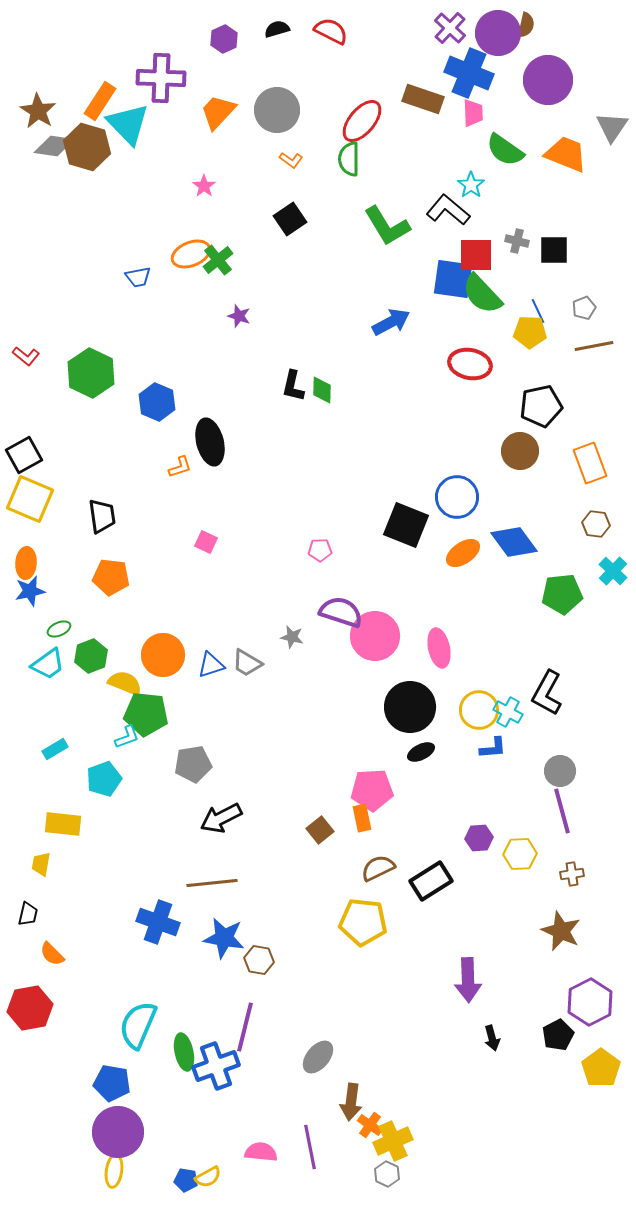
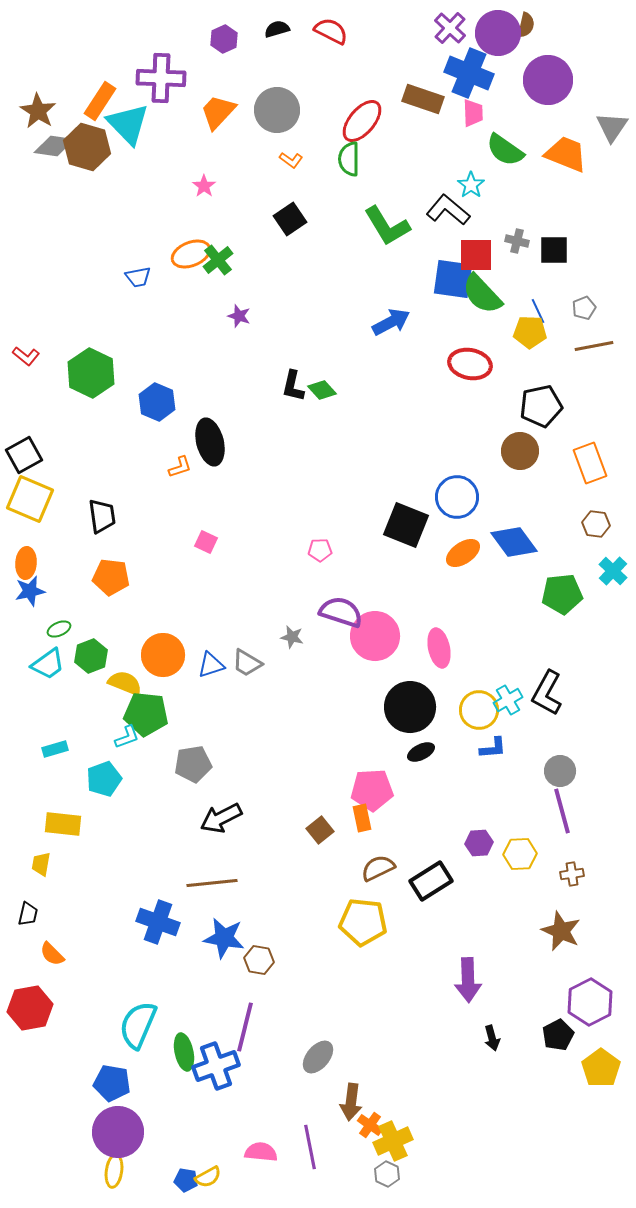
green diamond at (322, 390): rotated 44 degrees counterclockwise
cyan cross at (508, 712): moved 12 px up; rotated 32 degrees clockwise
cyan rectangle at (55, 749): rotated 15 degrees clockwise
purple hexagon at (479, 838): moved 5 px down
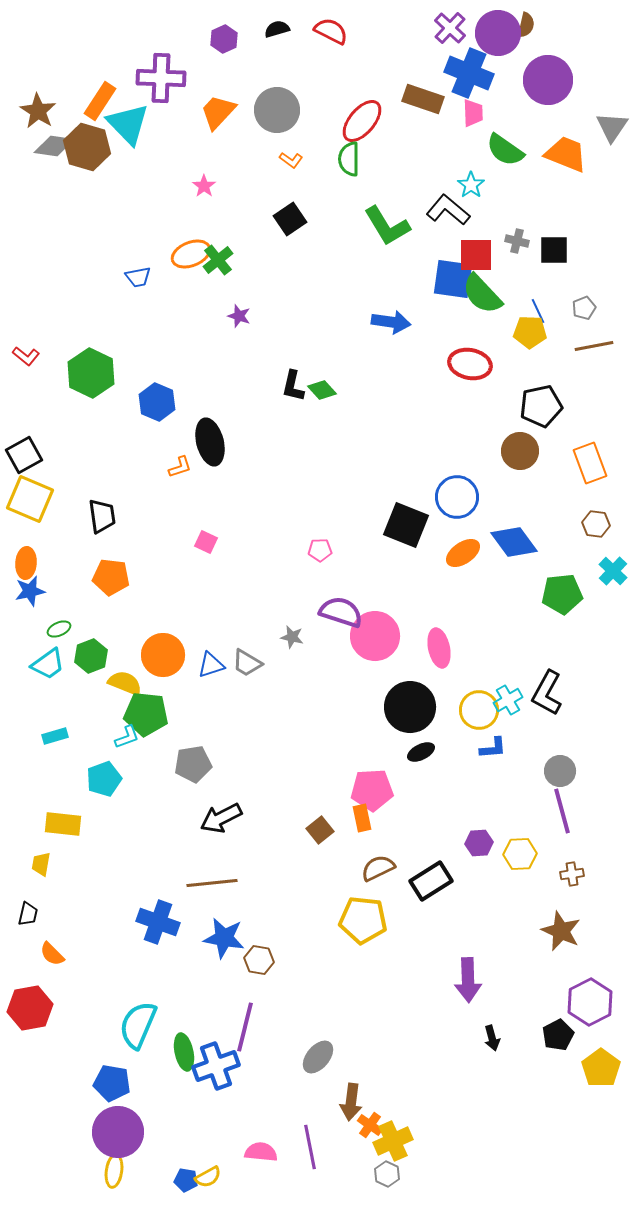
blue arrow at (391, 322): rotated 36 degrees clockwise
cyan rectangle at (55, 749): moved 13 px up
yellow pentagon at (363, 922): moved 2 px up
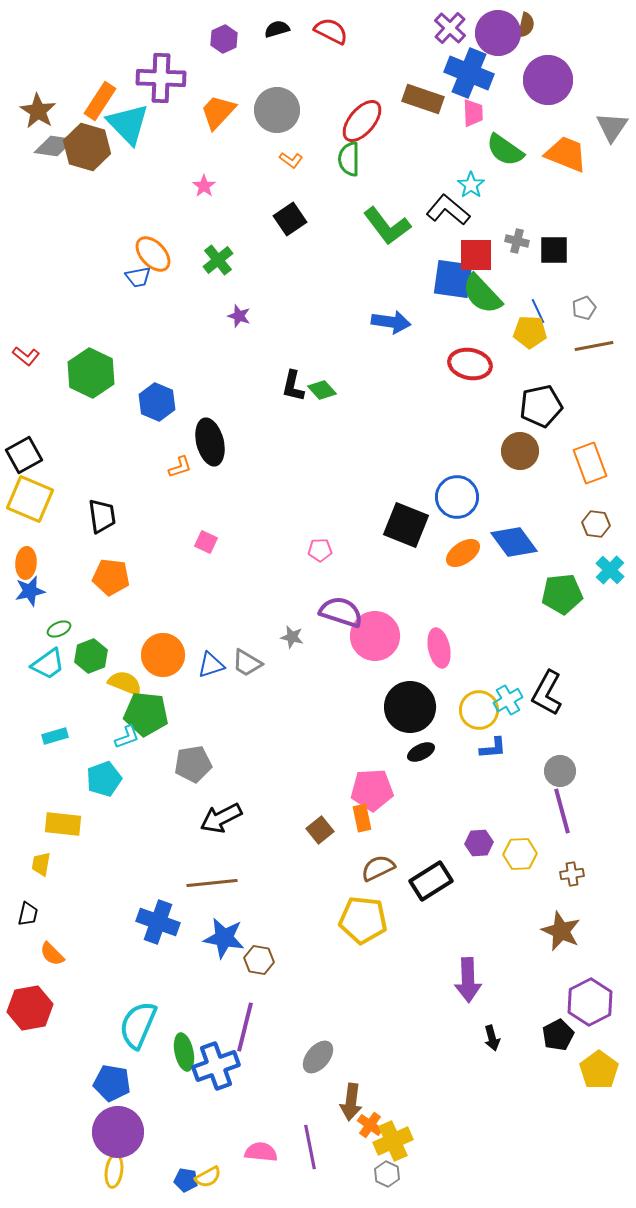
green L-shape at (387, 226): rotated 6 degrees counterclockwise
orange ellipse at (191, 254): moved 38 px left; rotated 69 degrees clockwise
cyan cross at (613, 571): moved 3 px left, 1 px up
yellow pentagon at (601, 1068): moved 2 px left, 2 px down
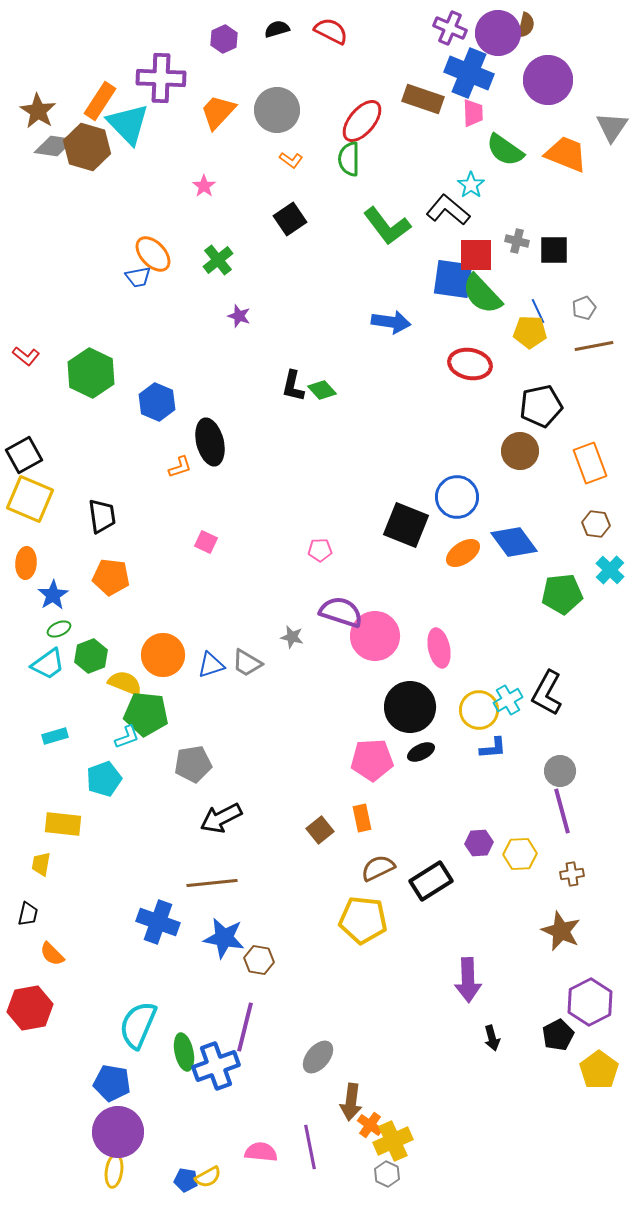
purple cross at (450, 28): rotated 20 degrees counterclockwise
blue star at (30, 591): moved 23 px right, 4 px down; rotated 20 degrees counterclockwise
pink pentagon at (372, 790): moved 30 px up
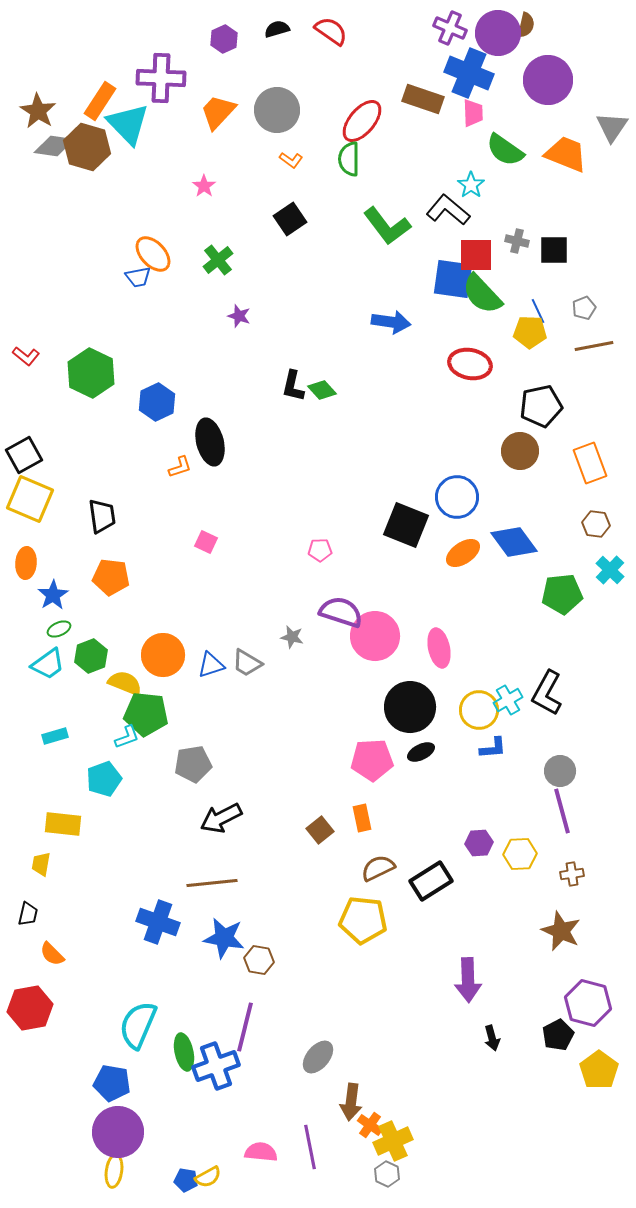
red semicircle at (331, 31): rotated 8 degrees clockwise
blue hexagon at (157, 402): rotated 12 degrees clockwise
purple hexagon at (590, 1002): moved 2 px left, 1 px down; rotated 18 degrees counterclockwise
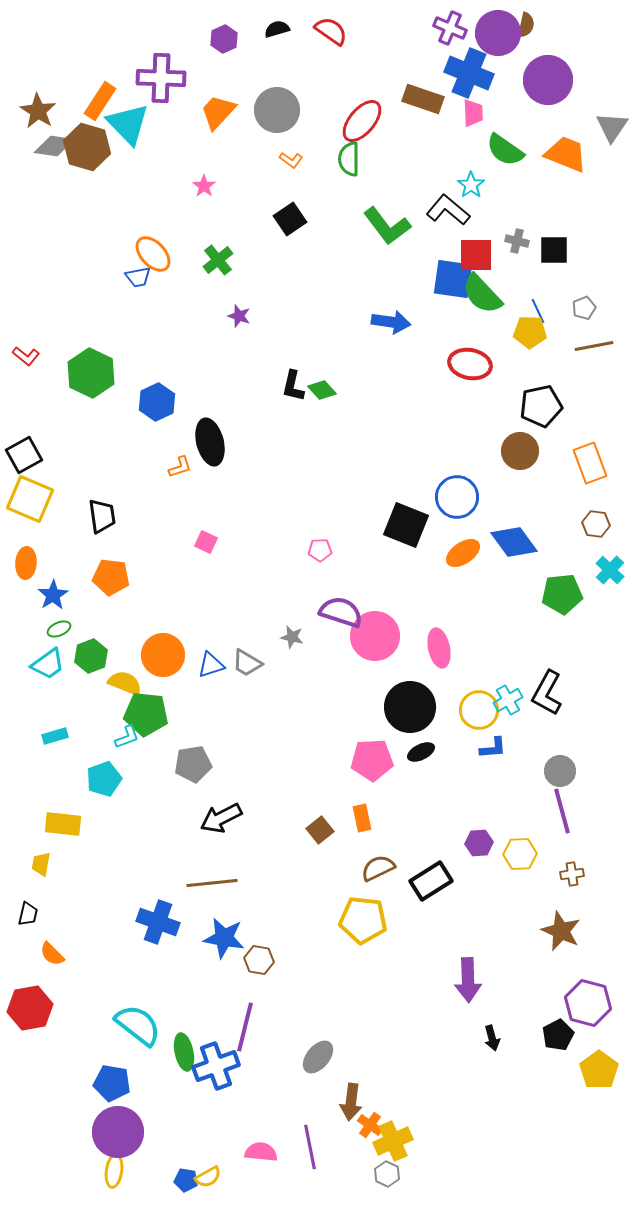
cyan semicircle at (138, 1025): rotated 105 degrees clockwise
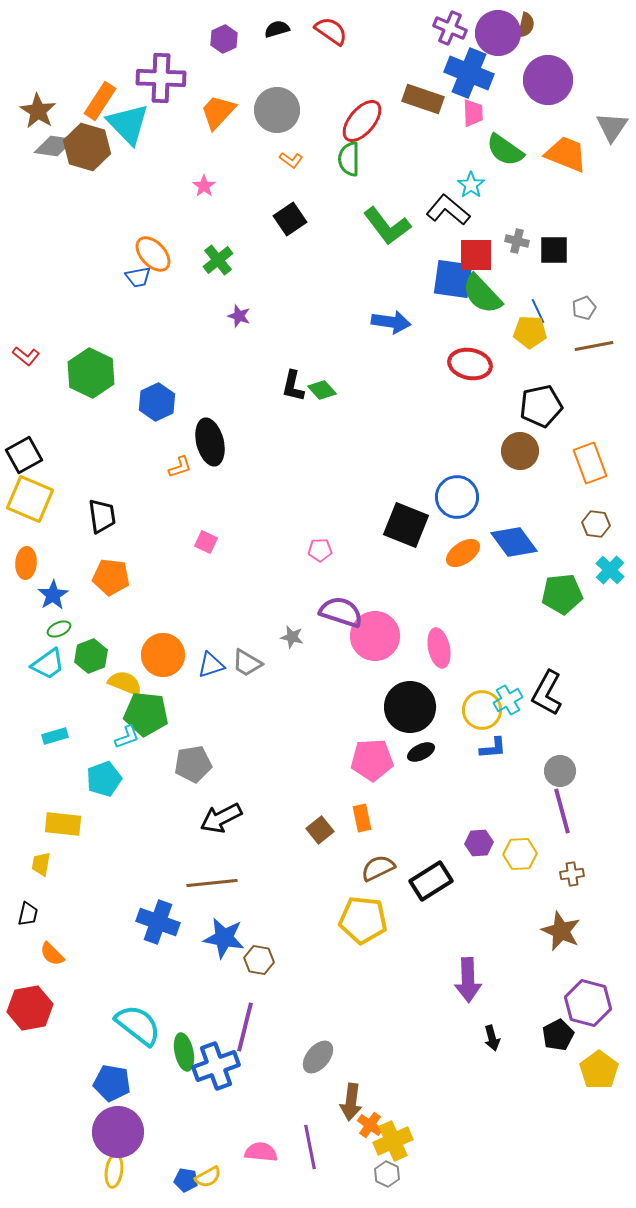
yellow circle at (479, 710): moved 3 px right
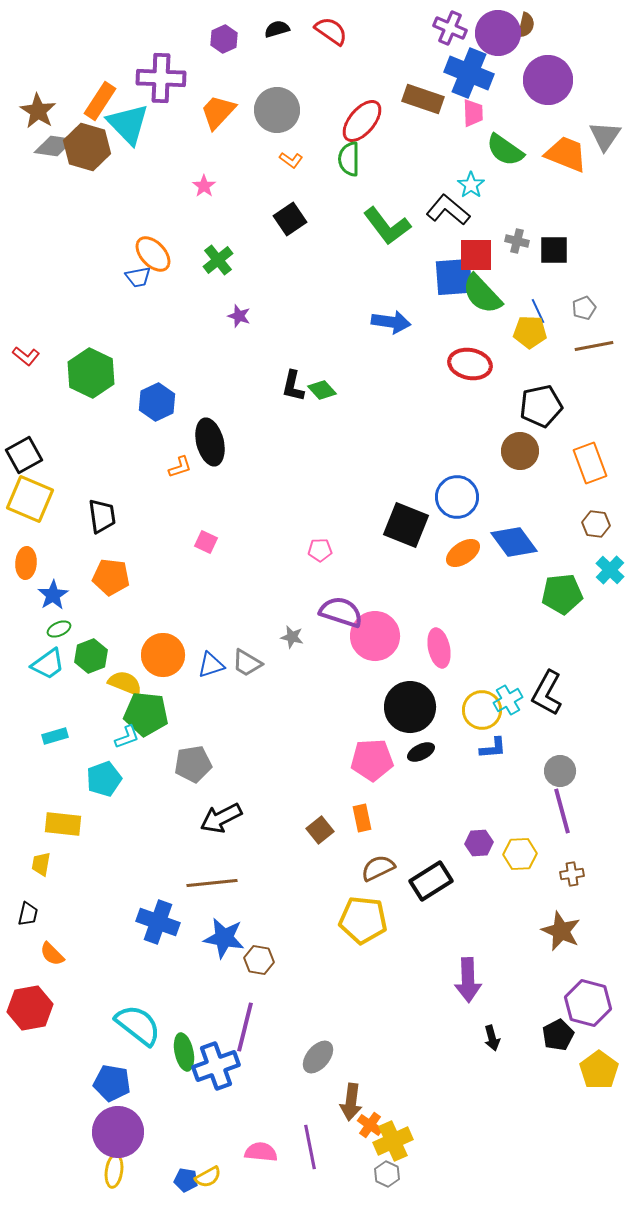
gray triangle at (612, 127): moved 7 px left, 9 px down
blue square at (453, 279): moved 1 px right, 2 px up; rotated 12 degrees counterclockwise
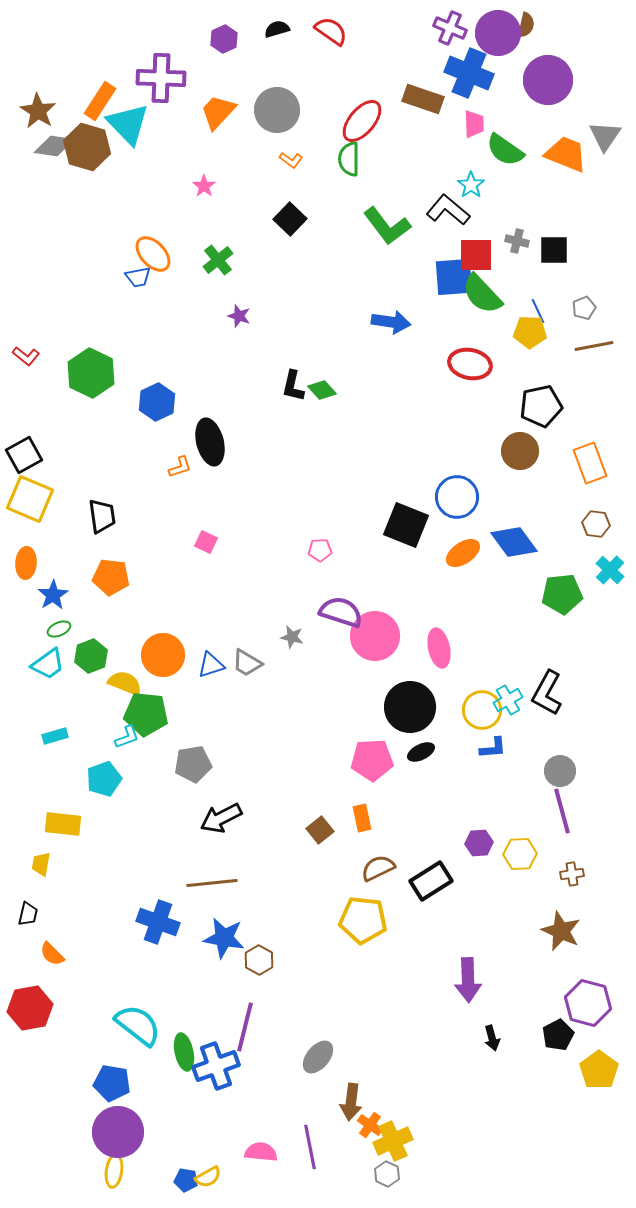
pink trapezoid at (473, 113): moved 1 px right, 11 px down
black square at (290, 219): rotated 12 degrees counterclockwise
brown hexagon at (259, 960): rotated 20 degrees clockwise
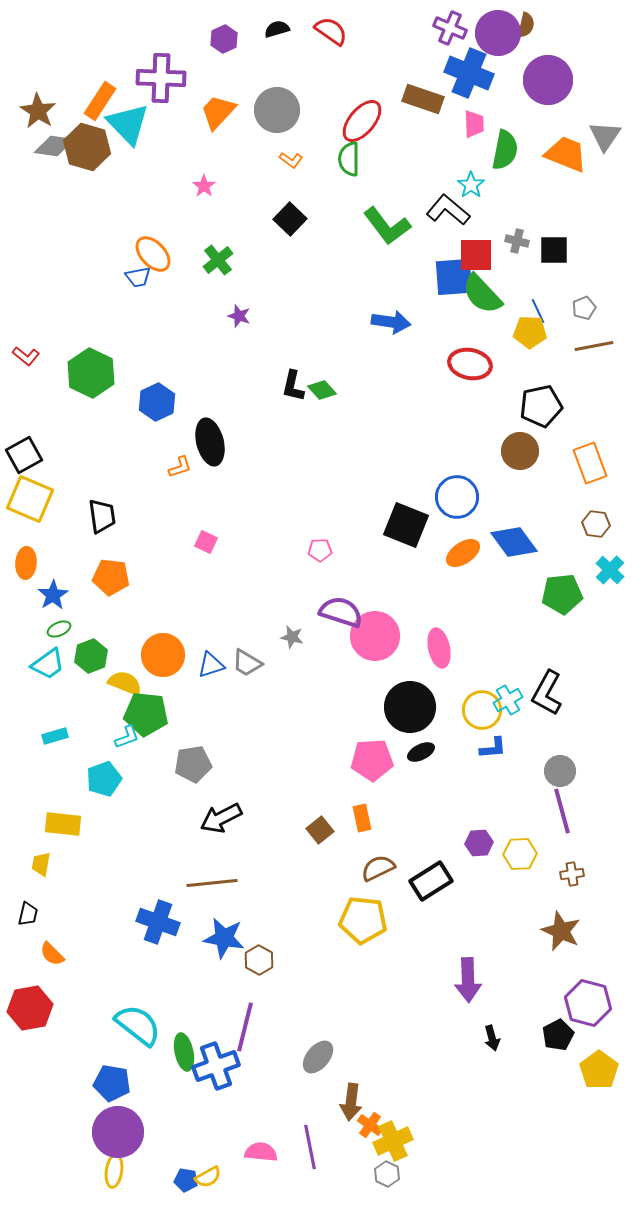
green semicircle at (505, 150): rotated 114 degrees counterclockwise
